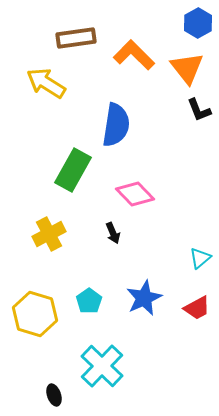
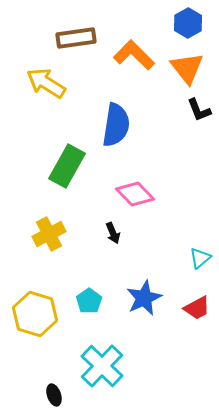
blue hexagon: moved 10 px left
green rectangle: moved 6 px left, 4 px up
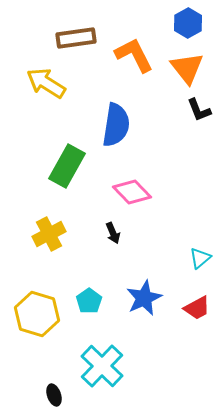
orange L-shape: rotated 18 degrees clockwise
pink diamond: moved 3 px left, 2 px up
yellow hexagon: moved 2 px right
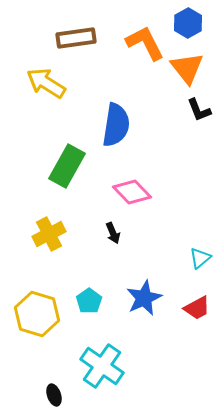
orange L-shape: moved 11 px right, 12 px up
cyan cross: rotated 9 degrees counterclockwise
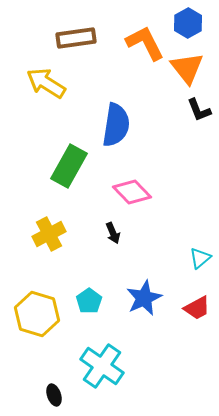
green rectangle: moved 2 px right
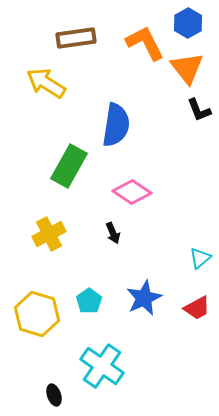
pink diamond: rotated 12 degrees counterclockwise
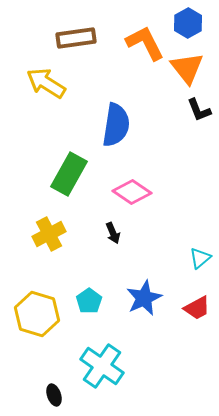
green rectangle: moved 8 px down
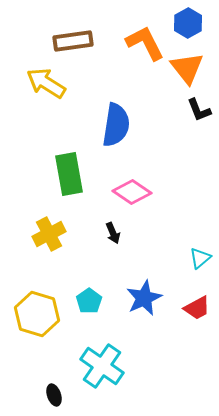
brown rectangle: moved 3 px left, 3 px down
green rectangle: rotated 39 degrees counterclockwise
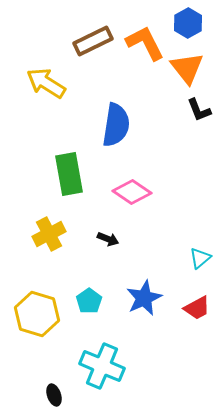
brown rectangle: moved 20 px right; rotated 18 degrees counterclockwise
black arrow: moved 5 px left, 6 px down; rotated 45 degrees counterclockwise
cyan cross: rotated 12 degrees counterclockwise
